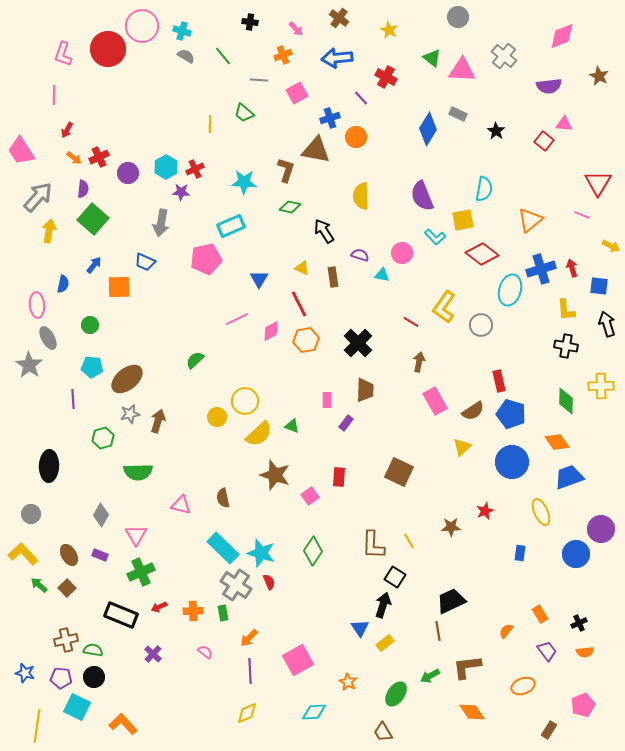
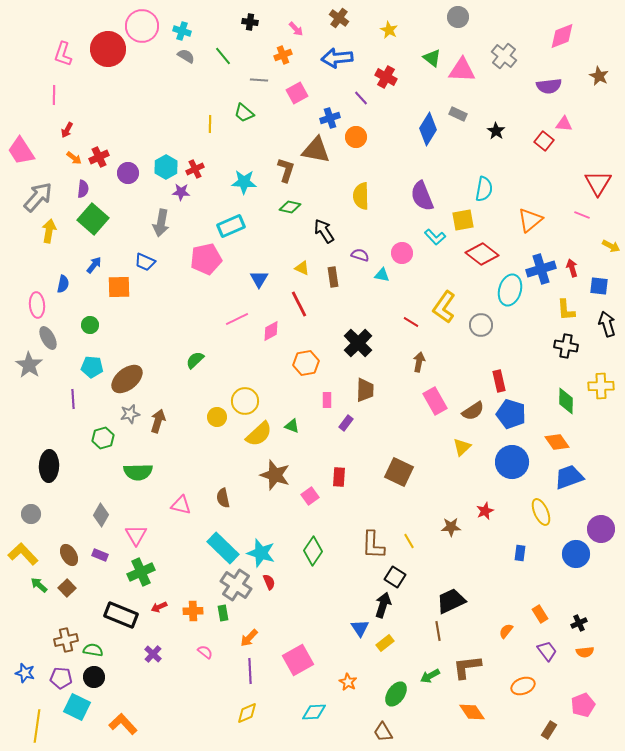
orange hexagon at (306, 340): moved 23 px down
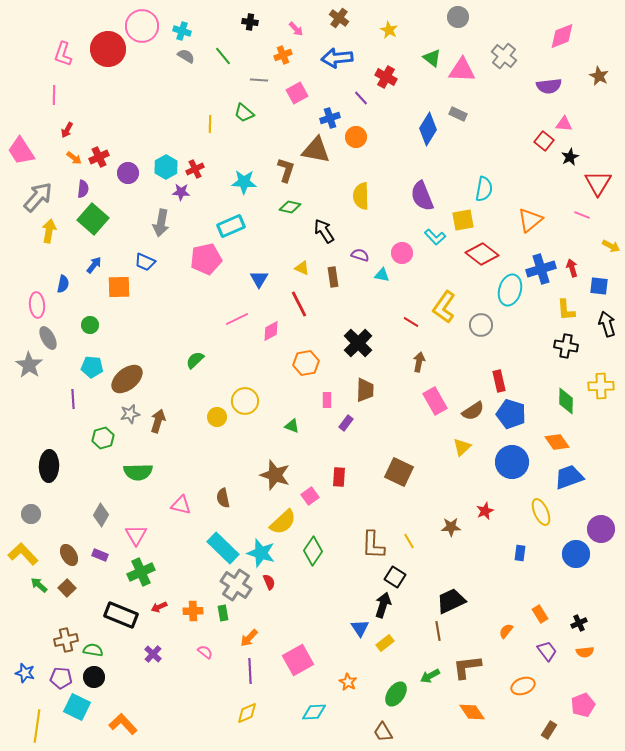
black star at (496, 131): moved 74 px right, 26 px down; rotated 12 degrees clockwise
yellow semicircle at (259, 434): moved 24 px right, 88 px down
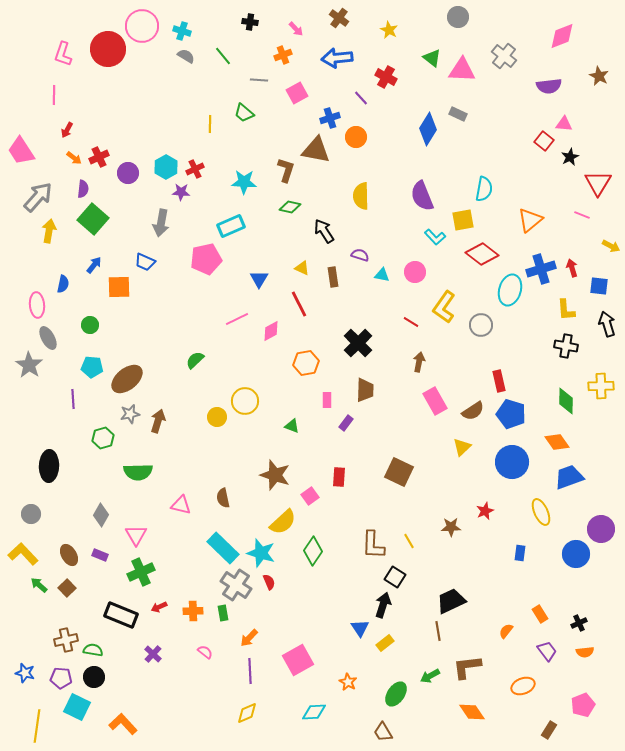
pink circle at (402, 253): moved 13 px right, 19 px down
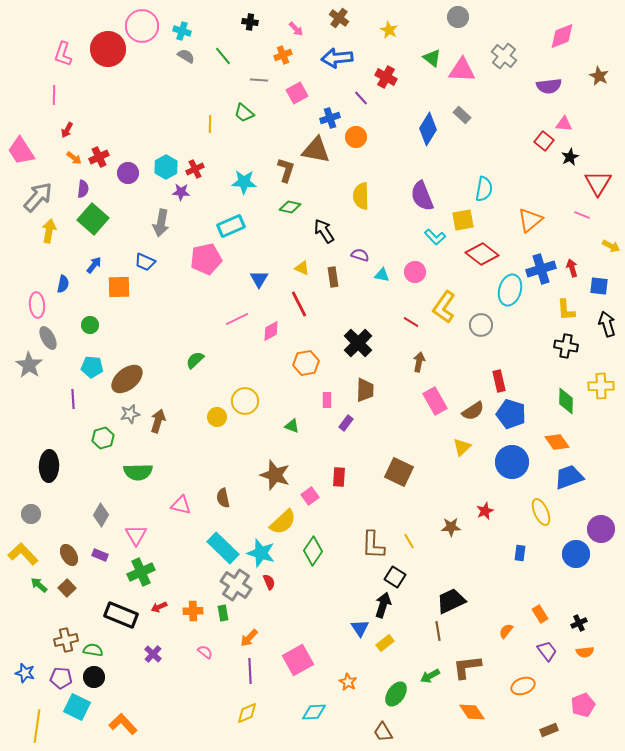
gray rectangle at (458, 114): moved 4 px right, 1 px down; rotated 18 degrees clockwise
brown rectangle at (549, 730): rotated 36 degrees clockwise
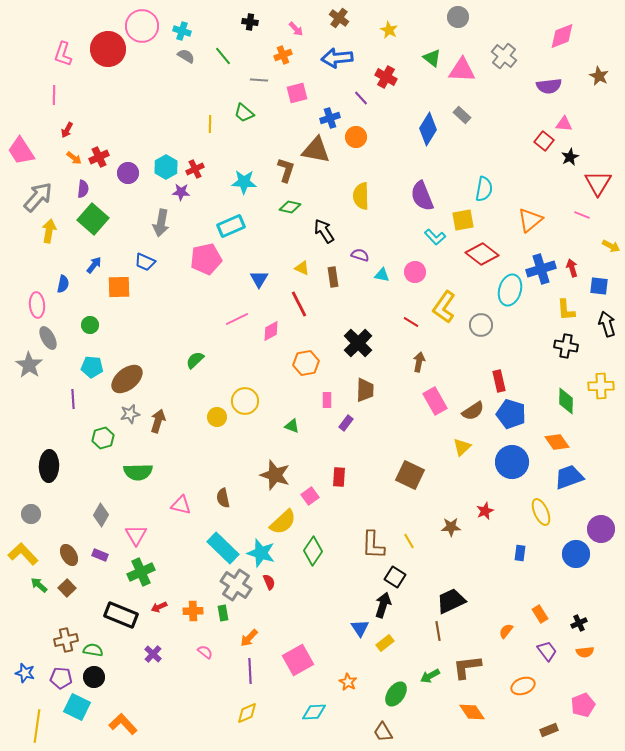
pink square at (297, 93): rotated 15 degrees clockwise
brown square at (399, 472): moved 11 px right, 3 px down
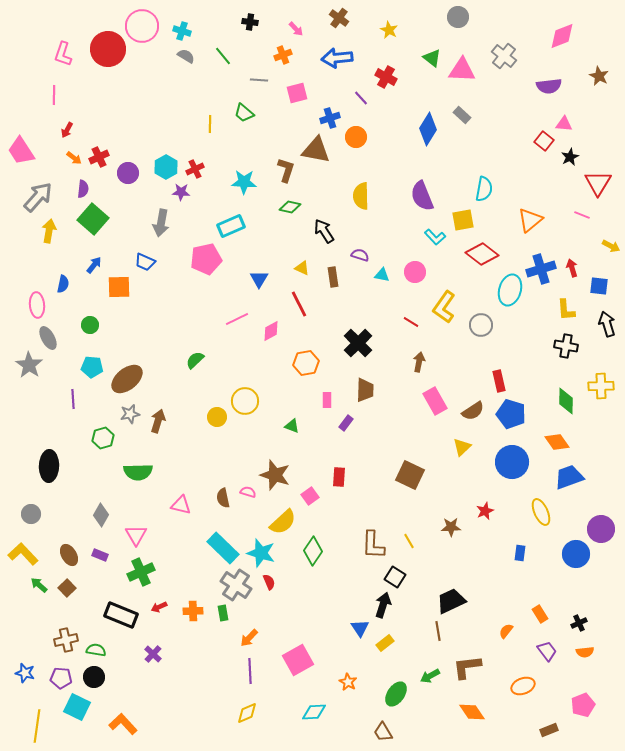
green semicircle at (93, 650): moved 3 px right
pink semicircle at (205, 652): moved 43 px right, 160 px up; rotated 21 degrees counterclockwise
